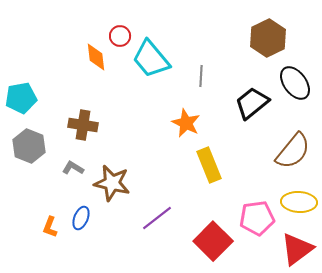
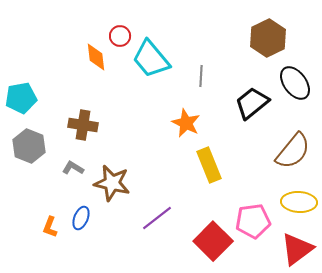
pink pentagon: moved 4 px left, 3 px down
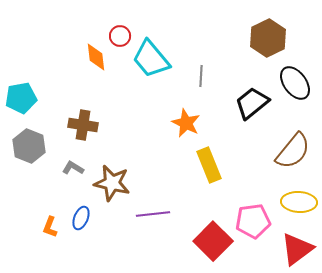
purple line: moved 4 px left, 4 px up; rotated 32 degrees clockwise
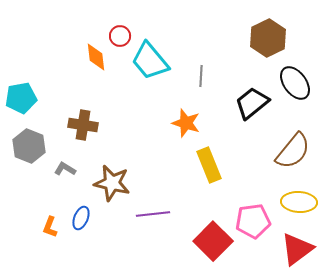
cyan trapezoid: moved 1 px left, 2 px down
orange star: rotated 8 degrees counterclockwise
gray L-shape: moved 8 px left, 1 px down
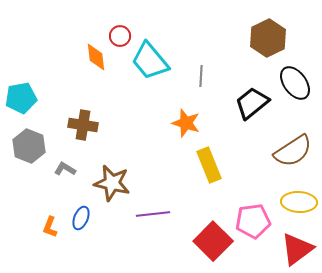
brown semicircle: rotated 18 degrees clockwise
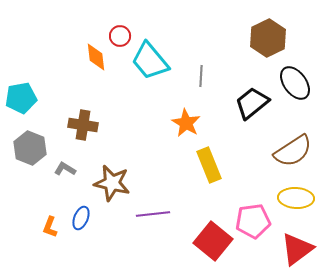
orange star: rotated 12 degrees clockwise
gray hexagon: moved 1 px right, 2 px down
yellow ellipse: moved 3 px left, 4 px up
red square: rotated 6 degrees counterclockwise
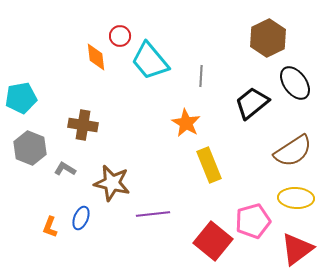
pink pentagon: rotated 8 degrees counterclockwise
